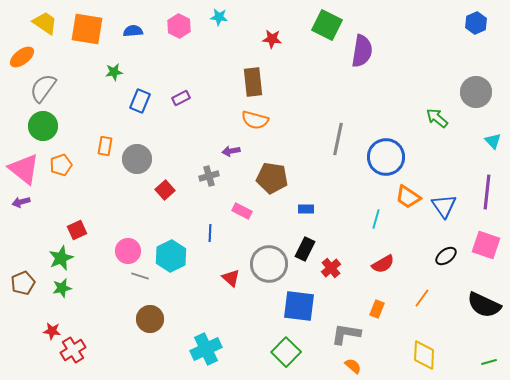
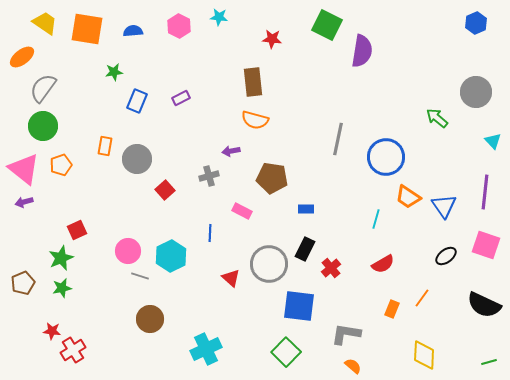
blue rectangle at (140, 101): moved 3 px left
purple line at (487, 192): moved 2 px left
purple arrow at (21, 202): moved 3 px right
orange rectangle at (377, 309): moved 15 px right
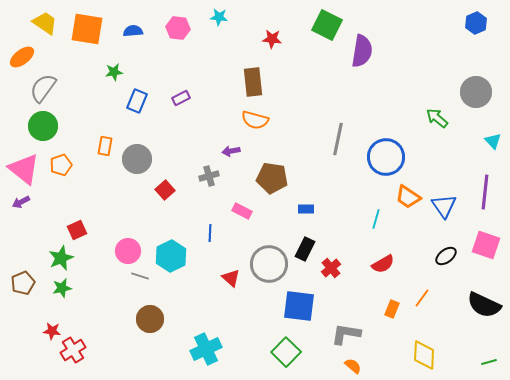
pink hexagon at (179, 26): moved 1 px left, 2 px down; rotated 20 degrees counterclockwise
purple arrow at (24, 202): moved 3 px left; rotated 12 degrees counterclockwise
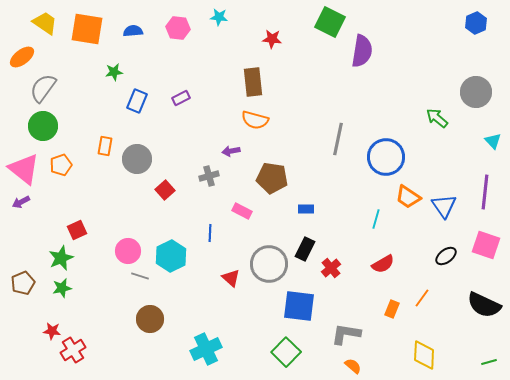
green square at (327, 25): moved 3 px right, 3 px up
